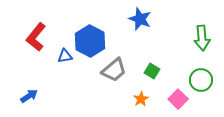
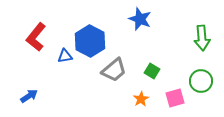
green circle: moved 1 px down
pink square: moved 3 px left, 1 px up; rotated 30 degrees clockwise
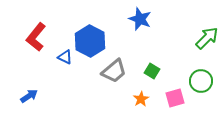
green arrow: moved 5 px right; rotated 130 degrees counterclockwise
blue triangle: moved 1 px down; rotated 35 degrees clockwise
gray trapezoid: moved 1 px down
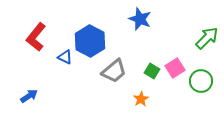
pink square: moved 30 px up; rotated 18 degrees counterclockwise
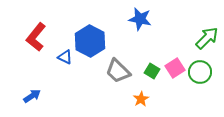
blue star: rotated 10 degrees counterclockwise
gray trapezoid: moved 4 px right; rotated 84 degrees clockwise
green circle: moved 1 px left, 9 px up
blue arrow: moved 3 px right
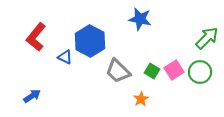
pink square: moved 1 px left, 2 px down
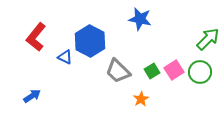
green arrow: moved 1 px right, 1 px down
green square: rotated 28 degrees clockwise
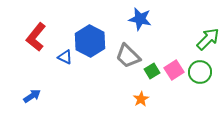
gray trapezoid: moved 10 px right, 15 px up
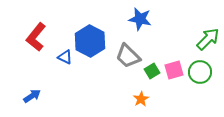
pink square: rotated 18 degrees clockwise
